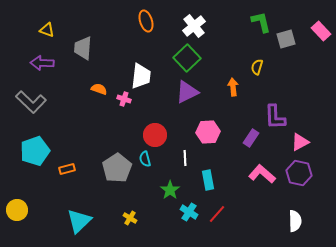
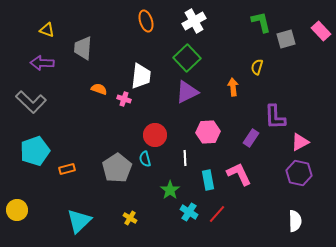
white cross: moved 5 px up; rotated 10 degrees clockwise
pink L-shape: moved 23 px left; rotated 24 degrees clockwise
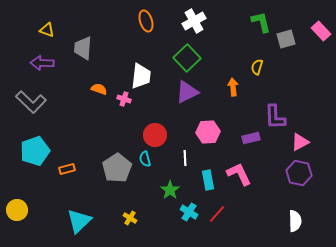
purple rectangle: rotated 42 degrees clockwise
